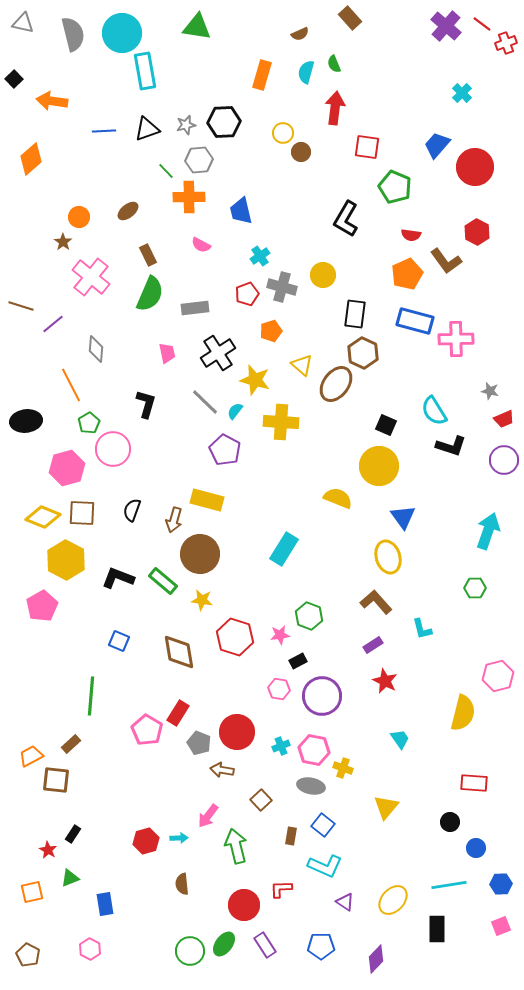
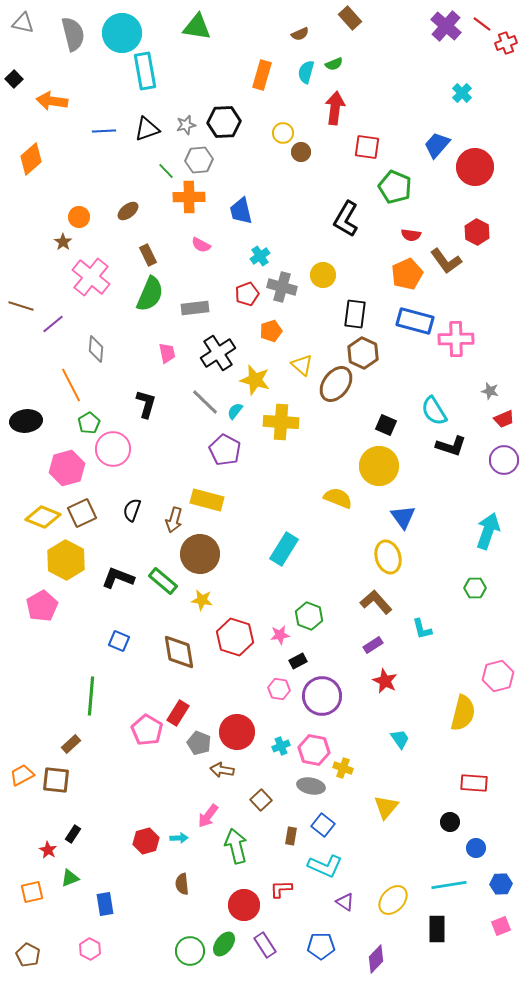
green semicircle at (334, 64): rotated 90 degrees counterclockwise
brown square at (82, 513): rotated 28 degrees counterclockwise
orange trapezoid at (31, 756): moved 9 px left, 19 px down
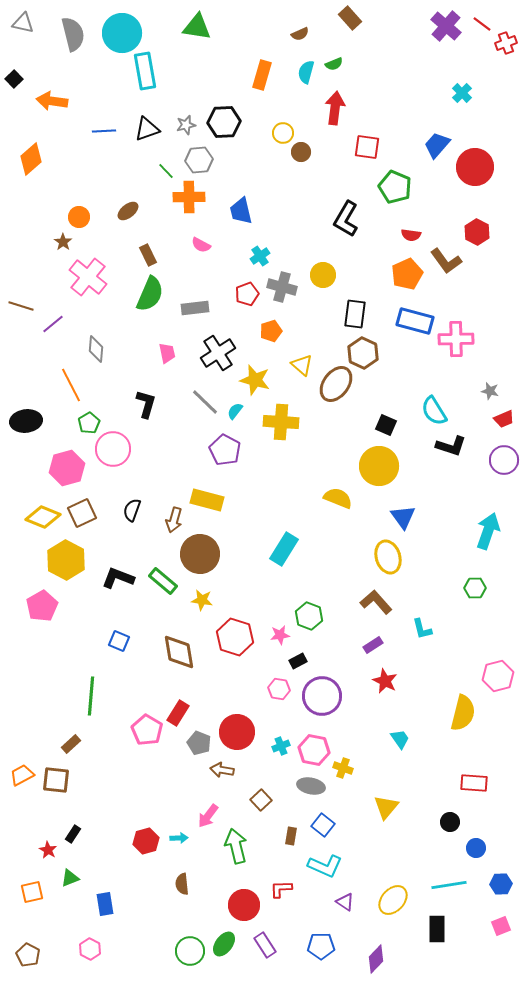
pink cross at (91, 277): moved 3 px left
